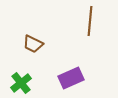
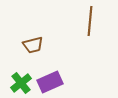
brown trapezoid: moved 1 px down; rotated 40 degrees counterclockwise
purple rectangle: moved 21 px left, 4 px down
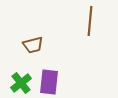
purple rectangle: moved 1 px left; rotated 60 degrees counterclockwise
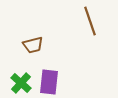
brown line: rotated 24 degrees counterclockwise
green cross: rotated 10 degrees counterclockwise
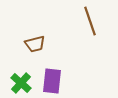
brown trapezoid: moved 2 px right, 1 px up
purple rectangle: moved 3 px right, 1 px up
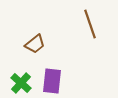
brown line: moved 3 px down
brown trapezoid: rotated 25 degrees counterclockwise
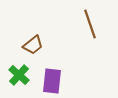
brown trapezoid: moved 2 px left, 1 px down
green cross: moved 2 px left, 8 px up
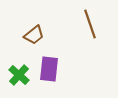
brown trapezoid: moved 1 px right, 10 px up
purple rectangle: moved 3 px left, 12 px up
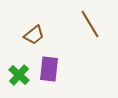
brown line: rotated 12 degrees counterclockwise
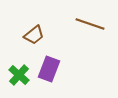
brown line: rotated 40 degrees counterclockwise
purple rectangle: rotated 15 degrees clockwise
